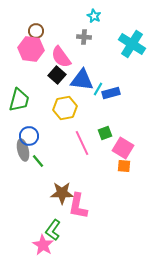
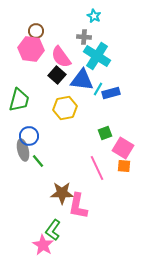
cyan cross: moved 35 px left, 12 px down
pink line: moved 15 px right, 25 px down
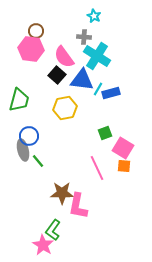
pink semicircle: moved 3 px right
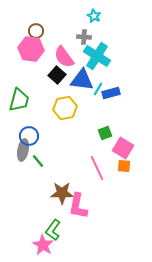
gray ellipse: rotated 25 degrees clockwise
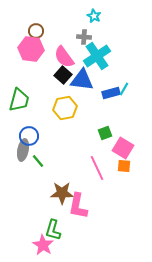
cyan cross: rotated 24 degrees clockwise
black square: moved 6 px right
cyan line: moved 26 px right
green L-shape: rotated 20 degrees counterclockwise
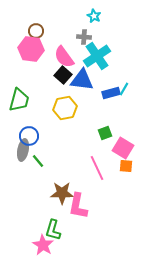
orange square: moved 2 px right
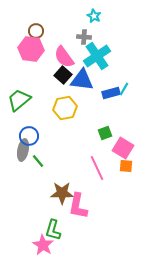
green trapezoid: rotated 145 degrees counterclockwise
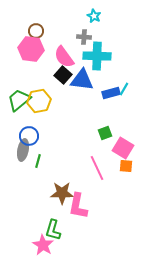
cyan cross: rotated 36 degrees clockwise
yellow hexagon: moved 26 px left, 7 px up
green line: rotated 56 degrees clockwise
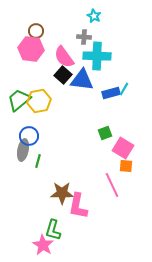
pink line: moved 15 px right, 17 px down
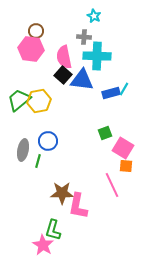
pink semicircle: rotated 25 degrees clockwise
blue circle: moved 19 px right, 5 px down
